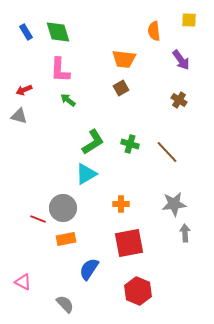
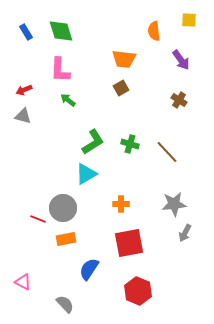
green diamond: moved 3 px right, 1 px up
gray triangle: moved 4 px right
gray arrow: rotated 150 degrees counterclockwise
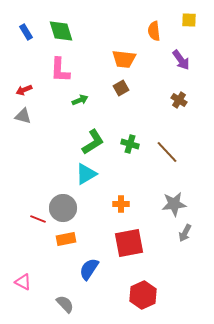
green arrow: moved 12 px right; rotated 119 degrees clockwise
red hexagon: moved 5 px right, 4 px down; rotated 12 degrees clockwise
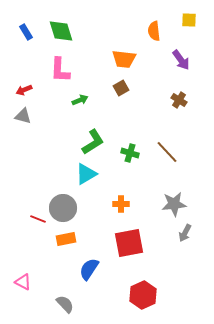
green cross: moved 9 px down
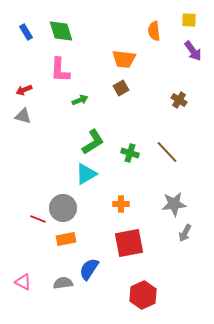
purple arrow: moved 12 px right, 9 px up
gray semicircle: moved 2 px left, 21 px up; rotated 54 degrees counterclockwise
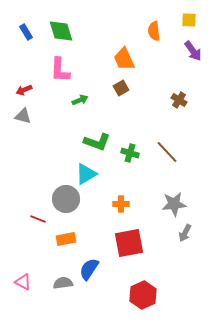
orange trapezoid: rotated 60 degrees clockwise
green L-shape: moved 4 px right; rotated 52 degrees clockwise
gray circle: moved 3 px right, 9 px up
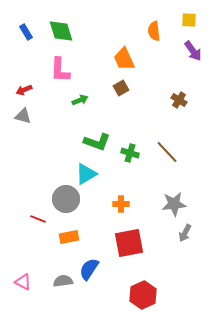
orange rectangle: moved 3 px right, 2 px up
gray semicircle: moved 2 px up
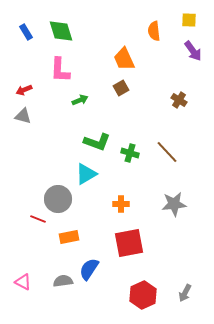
gray circle: moved 8 px left
gray arrow: moved 60 px down
